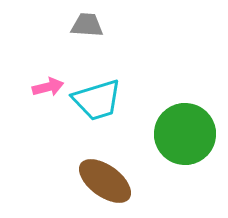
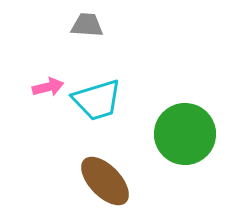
brown ellipse: rotated 10 degrees clockwise
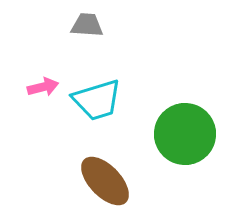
pink arrow: moved 5 px left
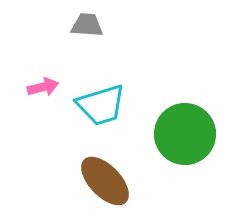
cyan trapezoid: moved 4 px right, 5 px down
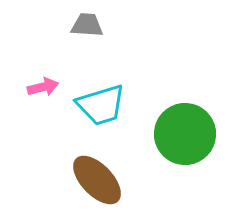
brown ellipse: moved 8 px left, 1 px up
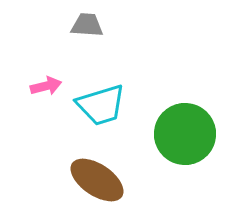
pink arrow: moved 3 px right, 1 px up
brown ellipse: rotated 12 degrees counterclockwise
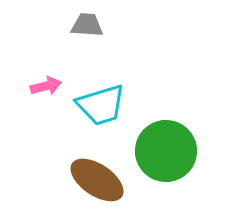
green circle: moved 19 px left, 17 px down
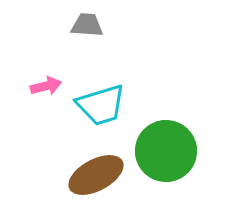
brown ellipse: moved 1 px left, 5 px up; rotated 62 degrees counterclockwise
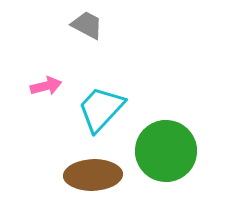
gray trapezoid: rotated 24 degrees clockwise
cyan trapezoid: moved 4 px down; rotated 150 degrees clockwise
brown ellipse: moved 3 px left; rotated 26 degrees clockwise
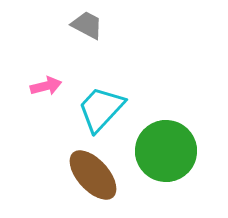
brown ellipse: rotated 50 degrees clockwise
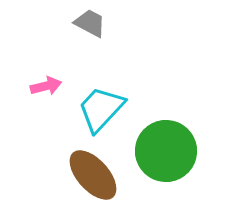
gray trapezoid: moved 3 px right, 2 px up
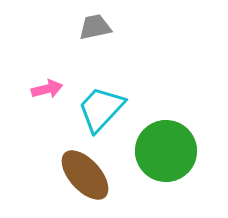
gray trapezoid: moved 5 px right, 4 px down; rotated 40 degrees counterclockwise
pink arrow: moved 1 px right, 3 px down
brown ellipse: moved 8 px left
